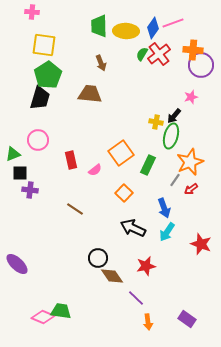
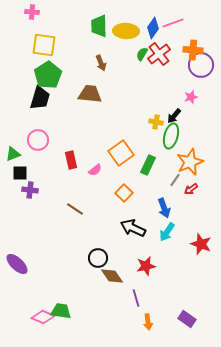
purple line at (136, 298): rotated 30 degrees clockwise
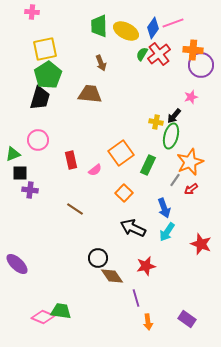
yellow ellipse at (126, 31): rotated 25 degrees clockwise
yellow square at (44, 45): moved 1 px right, 4 px down; rotated 20 degrees counterclockwise
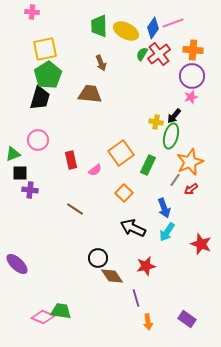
purple circle at (201, 65): moved 9 px left, 11 px down
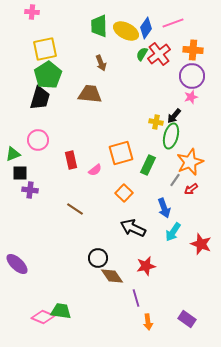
blue diamond at (153, 28): moved 7 px left
orange square at (121, 153): rotated 20 degrees clockwise
cyan arrow at (167, 232): moved 6 px right
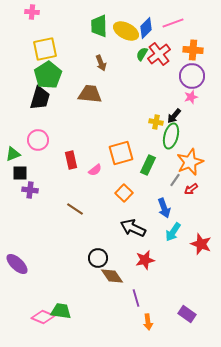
blue diamond at (146, 28): rotated 10 degrees clockwise
red star at (146, 266): moved 1 px left, 6 px up
purple rectangle at (187, 319): moved 5 px up
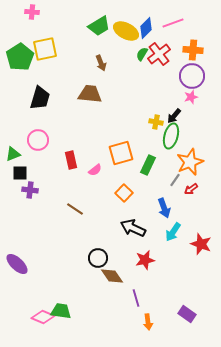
green trapezoid at (99, 26): rotated 120 degrees counterclockwise
green pentagon at (48, 75): moved 28 px left, 18 px up
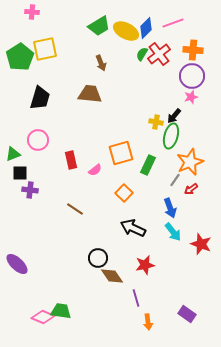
blue arrow at (164, 208): moved 6 px right
cyan arrow at (173, 232): rotated 72 degrees counterclockwise
red star at (145, 260): moved 5 px down
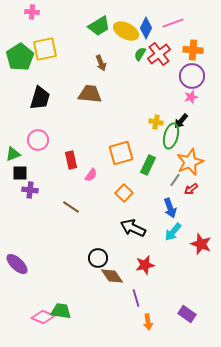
blue diamond at (146, 28): rotated 20 degrees counterclockwise
green semicircle at (142, 54): moved 2 px left
black arrow at (174, 116): moved 7 px right, 5 px down
pink semicircle at (95, 170): moved 4 px left, 5 px down; rotated 16 degrees counterclockwise
brown line at (75, 209): moved 4 px left, 2 px up
cyan arrow at (173, 232): rotated 78 degrees clockwise
